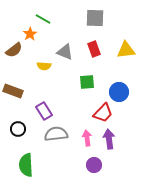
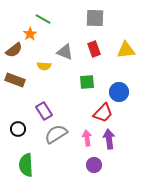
brown rectangle: moved 2 px right, 11 px up
gray semicircle: rotated 25 degrees counterclockwise
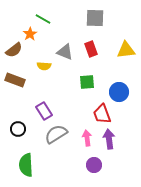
red rectangle: moved 3 px left
red trapezoid: moved 1 px left, 1 px down; rotated 115 degrees clockwise
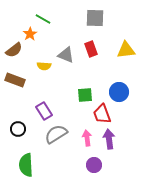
gray triangle: moved 1 px right, 3 px down
green square: moved 2 px left, 13 px down
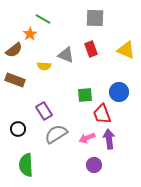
yellow triangle: rotated 30 degrees clockwise
pink arrow: rotated 105 degrees counterclockwise
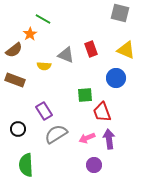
gray square: moved 25 px right, 5 px up; rotated 12 degrees clockwise
blue circle: moved 3 px left, 14 px up
red trapezoid: moved 2 px up
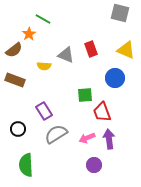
orange star: moved 1 px left
blue circle: moved 1 px left
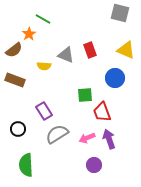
red rectangle: moved 1 px left, 1 px down
gray semicircle: moved 1 px right
purple arrow: rotated 12 degrees counterclockwise
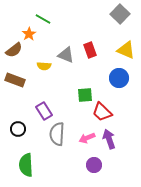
gray square: moved 1 px down; rotated 30 degrees clockwise
blue circle: moved 4 px right
red trapezoid: rotated 25 degrees counterclockwise
gray semicircle: rotated 55 degrees counterclockwise
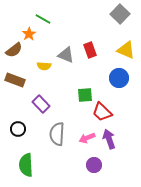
purple rectangle: moved 3 px left, 7 px up; rotated 12 degrees counterclockwise
